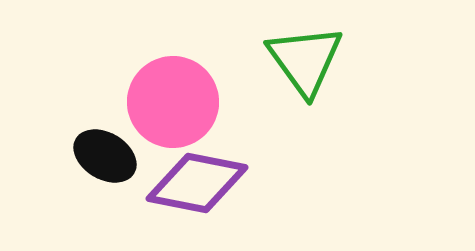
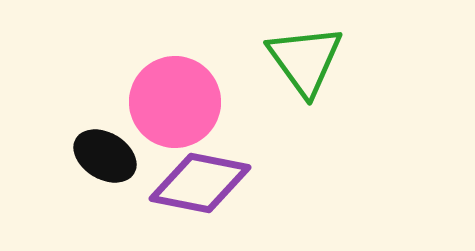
pink circle: moved 2 px right
purple diamond: moved 3 px right
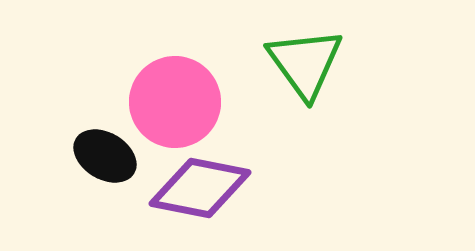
green triangle: moved 3 px down
purple diamond: moved 5 px down
